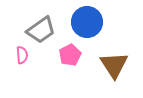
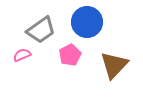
pink semicircle: rotated 108 degrees counterclockwise
brown triangle: rotated 16 degrees clockwise
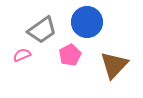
gray trapezoid: moved 1 px right
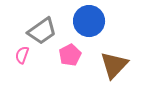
blue circle: moved 2 px right, 1 px up
gray trapezoid: moved 1 px down
pink semicircle: rotated 48 degrees counterclockwise
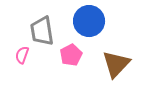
gray trapezoid: rotated 116 degrees clockwise
pink pentagon: moved 1 px right
brown triangle: moved 2 px right, 1 px up
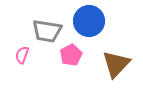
gray trapezoid: moved 5 px right; rotated 72 degrees counterclockwise
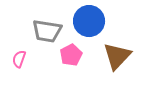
pink semicircle: moved 3 px left, 4 px down
brown triangle: moved 1 px right, 8 px up
